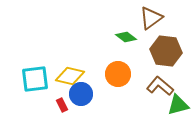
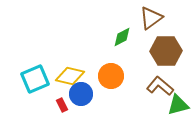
green diamond: moved 4 px left; rotated 65 degrees counterclockwise
brown hexagon: rotated 8 degrees counterclockwise
orange circle: moved 7 px left, 2 px down
cyan square: rotated 16 degrees counterclockwise
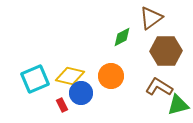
brown L-shape: moved 1 px left, 1 px down; rotated 8 degrees counterclockwise
blue circle: moved 1 px up
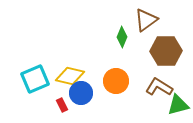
brown triangle: moved 5 px left, 2 px down
green diamond: rotated 40 degrees counterclockwise
orange circle: moved 5 px right, 5 px down
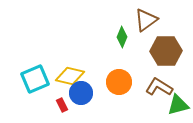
orange circle: moved 3 px right, 1 px down
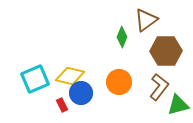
brown L-shape: rotated 96 degrees clockwise
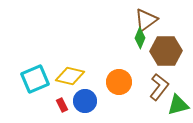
green diamond: moved 18 px right, 1 px down
blue circle: moved 4 px right, 8 px down
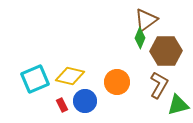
orange circle: moved 2 px left
brown L-shape: moved 2 px up; rotated 8 degrees counterclockwise
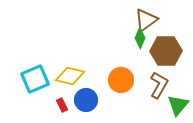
orange circle: moved 4 px right, 2 px up
blue circle: moved 1 px right, 1 px up
green triangle: rotated 35 degrees counterclockwise
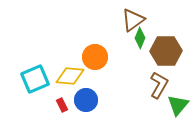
brown triangle: moved 13 px left
yellow diamond: rotated 8 degrees counterclockwise
orange circle: moved 26 px left, 23 px up
